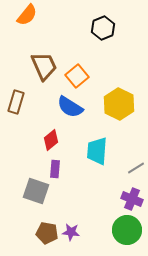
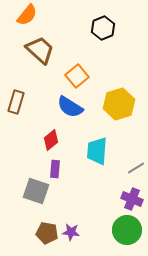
brown trapezoid: moved 4 px left, 16 px up; rotated 24 degrees counterclockwise
yellow hexagon: rotated 16 degrees clockwise
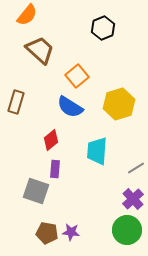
purple cross: moved 1 px right; rotated 25 degrees clockwise
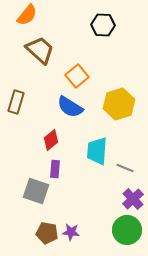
black hexagon: moved 3 px up; rotated 25 degrees clockwise
gray line: moved 11 px left; rotated 54 degrees clockwise
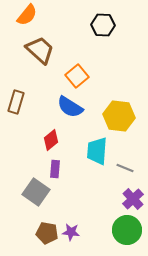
yellow hexagon: moved 12 px down; rotated 24 degrees clockwise
gray square: moved 1 px down; rotated 16 degrees clockwise
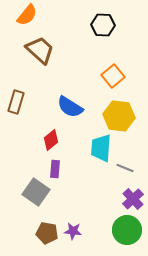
orange square: moved 36 px right
cyan trapezoid: moved 4 px right, 3 px up
purple star: moved 2 px right, 1 px up
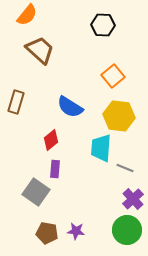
purple star: moved 3 px right
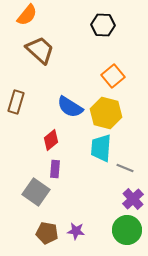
yellow hexagon: moved 13 px left, 3 px up; rotated 8 degrees clockwise
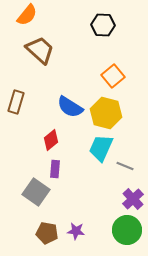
cyan trapezoid: rotated 20 degrees clockwise
gray line: moved 2 px up
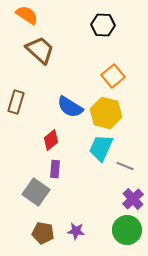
orange semicircle: rotated 95 degrees counterclockwise
brown pentagon: moved 4 px left
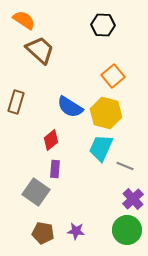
orange semicircle: moved 3 px left, 5 px down
